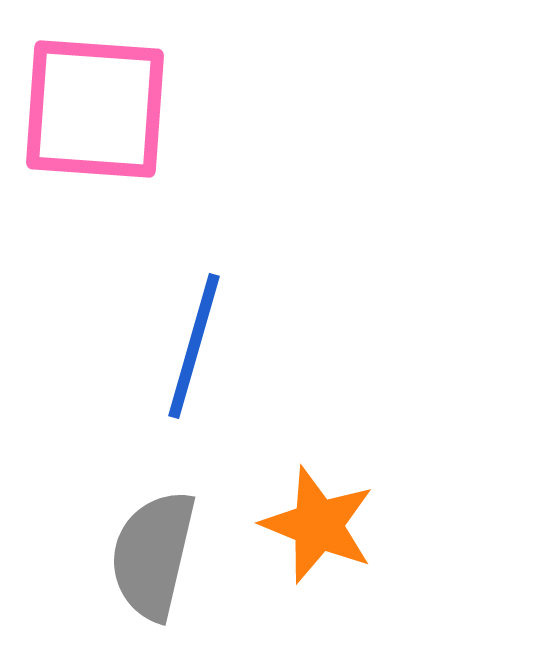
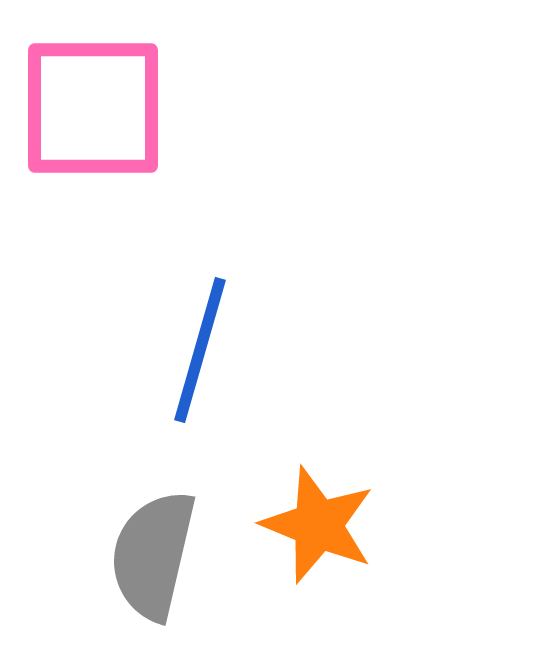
pink square: moved 2 px left, 1 px up; rotated 4 degrees counterclockwise
blue line: moved 6 px right, 4 px down
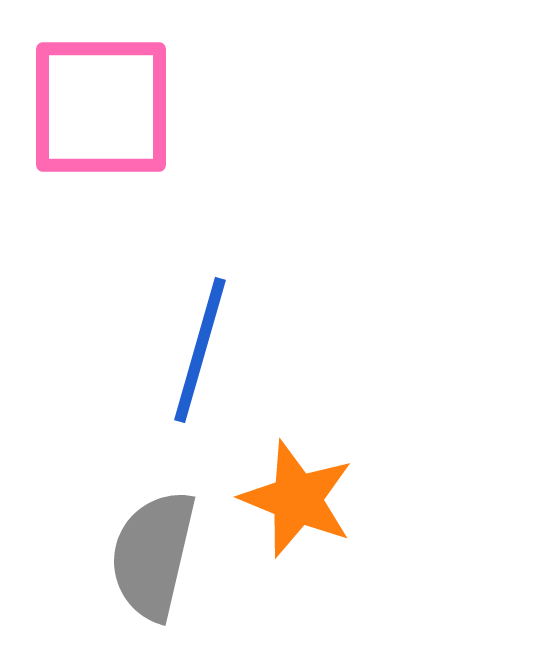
pink square: moved 8 px right, 1 px up
orange star: moved 21 px left, 26 px up
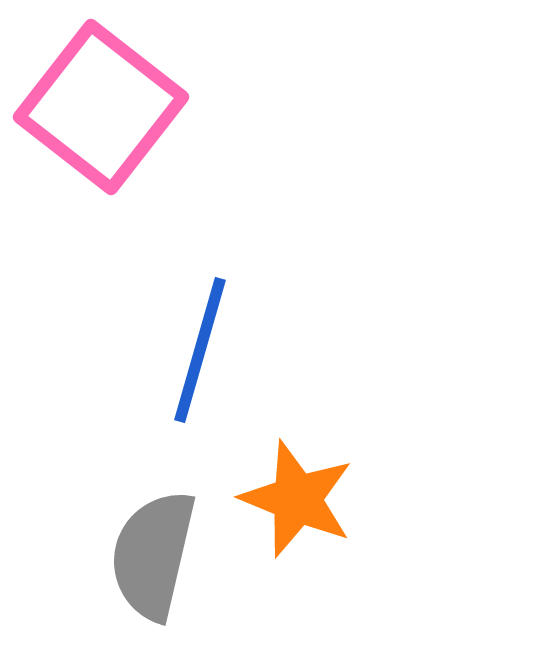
pink square: rotated 38 degrees clockwise
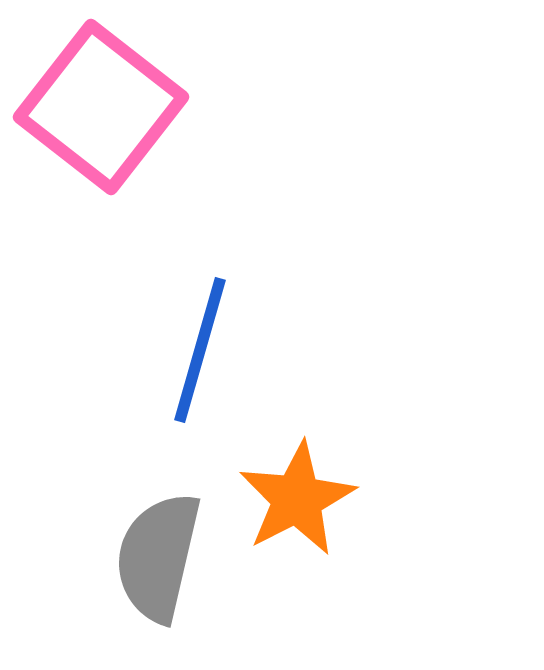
orange star: rotated 23 degrees clockwise
gray semicircle: moved 5 px right, 2 px down
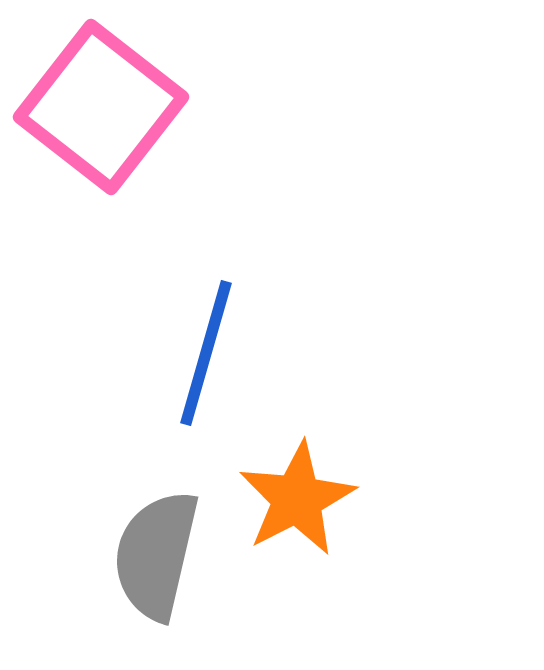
blue line: moved 6 px right, 3 px down
gray semicircle: moved 2 px left, 2 px up
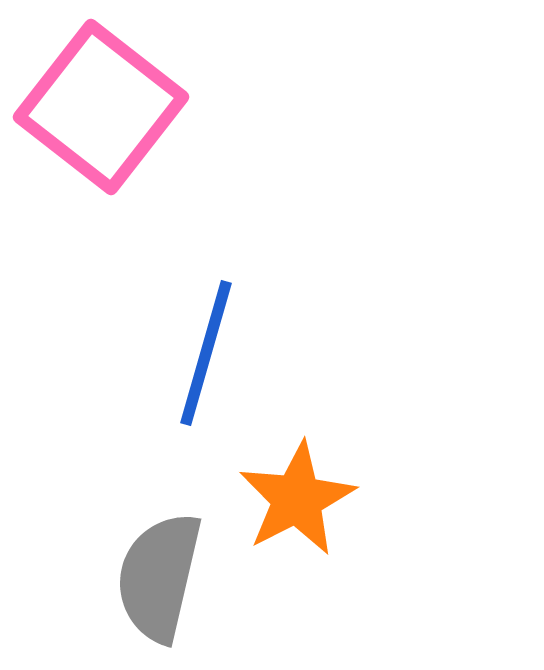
gray semicircle: moved 3 px right, 22 px down
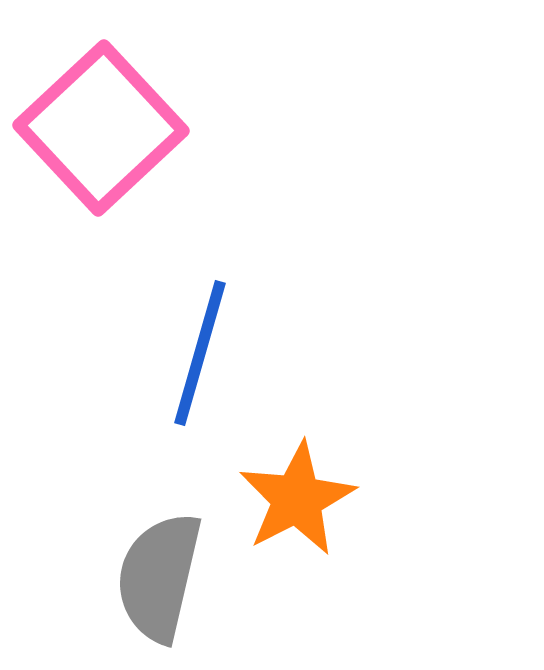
pink square: moved 21 px down; rotated 9 degrees clockwise
blue line: moved 6 px left
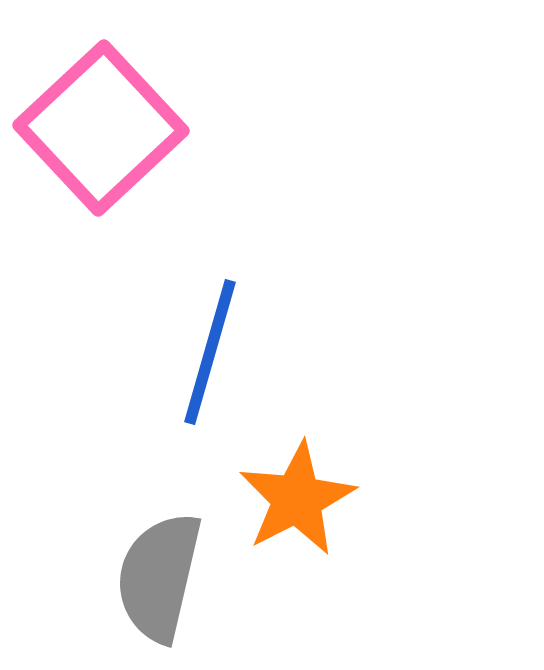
blue line: moved 10 px right, 1 px up
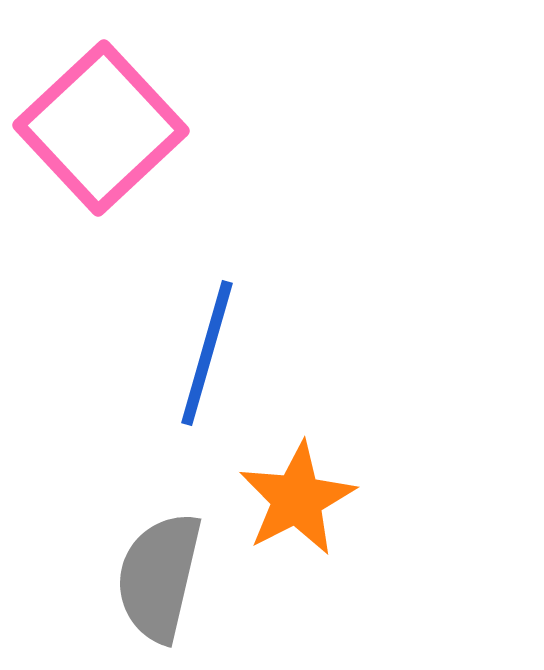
blue line: moved 3 px left, 1 px down
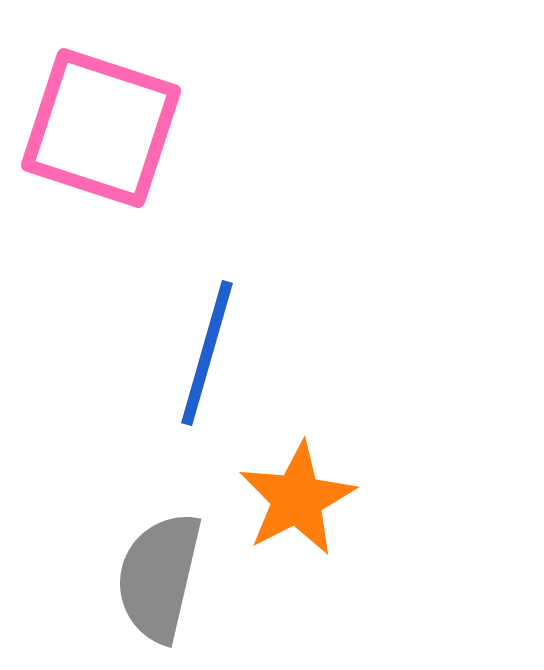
pink square: rotated 29 degrees counterclockwise
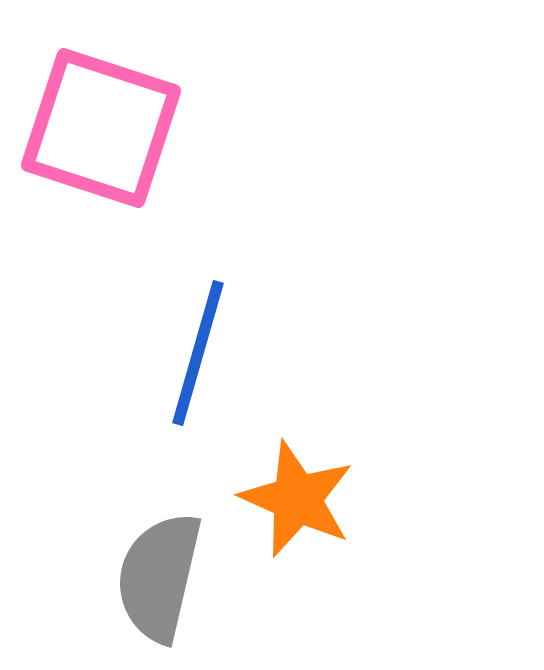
blue line: moved 9 px left
orange star: rotated 21 degrees counterclockwise
